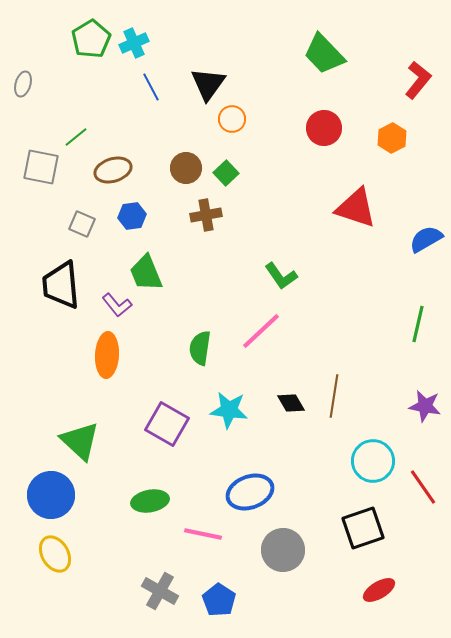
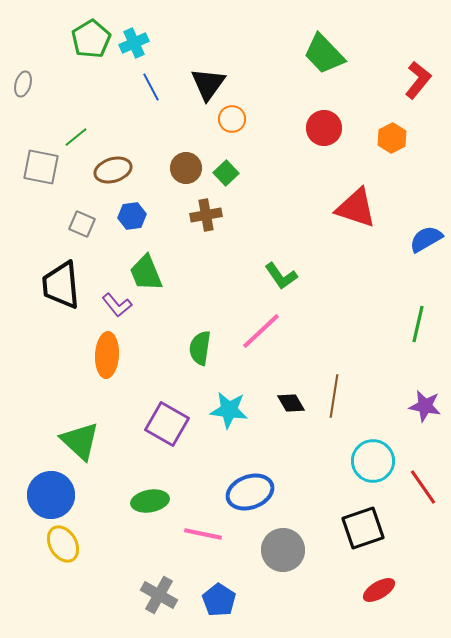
yellow ellipse at (55, 554): moved 8 px right, 10 px up
gray cross at (160, 591): moved 1 px left, 4 px down
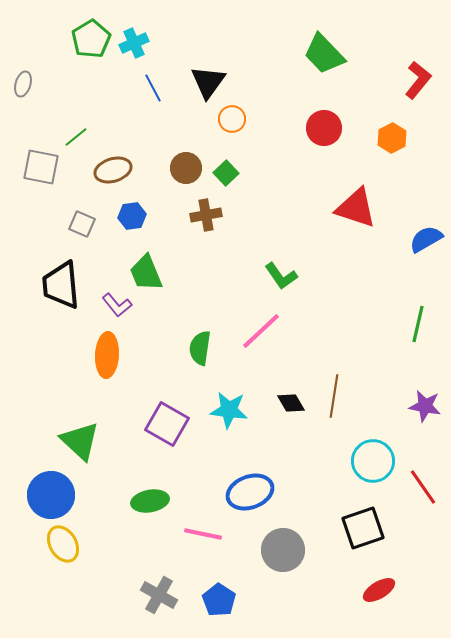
black triangle at (208, 84): moved 2 px up
blue line at (151, 87): moved 2 px right, 1 px down
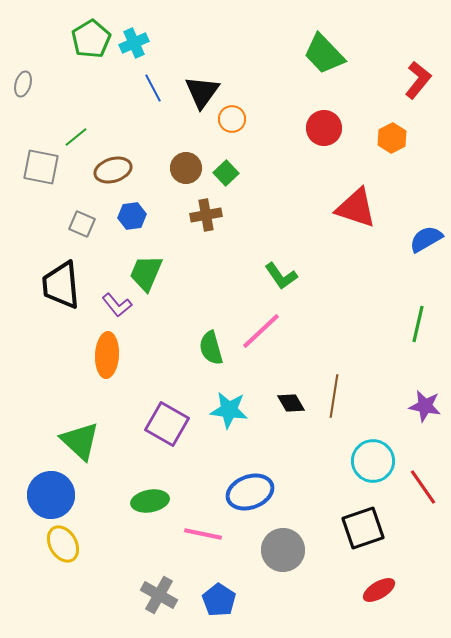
black triangle at (208, 82): moved 6 px left, 10 px down
green trapezoid at (146, 273): rotated 45 degrees clockwise
green semicircle at (200, 348): moved 11 px right; rotated 24 degrees counterclockwise
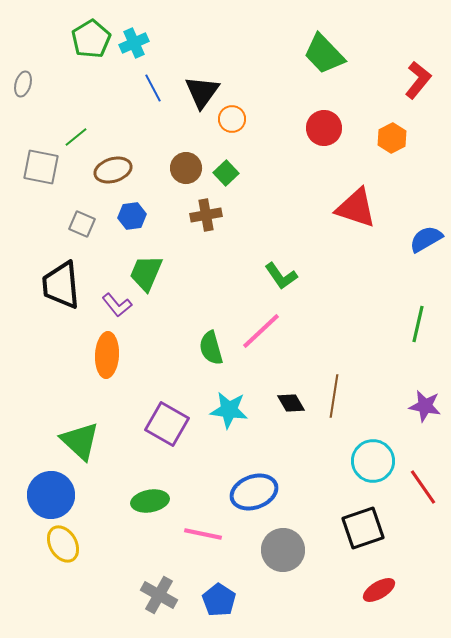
blue ellipse at (250, 492): moved 4 px right
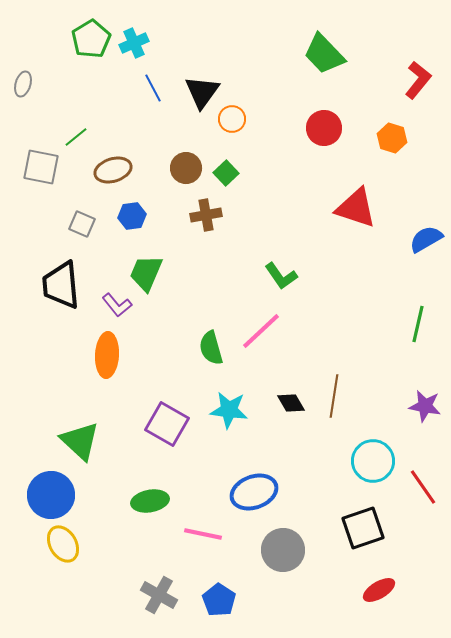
orange hexagon at (392, 138): rotated 16 degrees counterclockwise
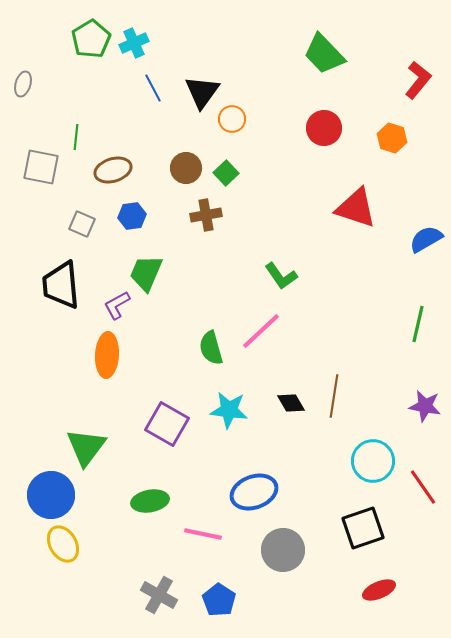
green line at (76, 137): rotated 45 degrees counterclockwise
purple L-shape at (117, 305): rotated 100 degrees clockwise
green triangle at (80, 441): moved 6 px right, 6 px down; rotated 24 degrees clockwise
red ellipse at (379, 590): rotated 8 degrees clockwise
